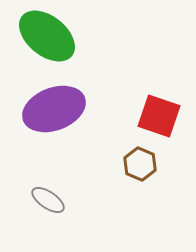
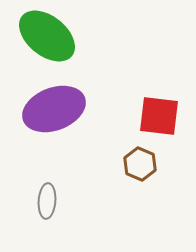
red square: rotated 12 degrees counterclockwise
gray ellipse: moved 1 px left, 1 px down; rotated 60 degrees clockwise
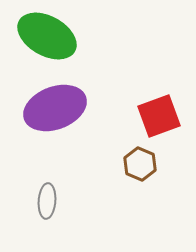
green ellipse: rotated 10 degrees counterclockwise
purple ellipse: moved 1 px right, 1 px up
red square: rotated 27 degrees counterclockwise
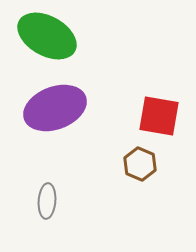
red square: rotated 30 degrees clockwise
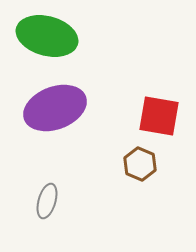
green ellipse: rotated 14 degrees counterclockwise
gray ellipse: rotated 12 degrees clockwise
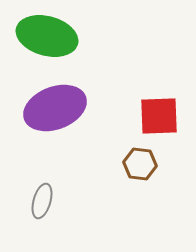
red square: rotated 12 degrees counterclockwise
brown hexagon: rotated 16 degrees counterclockwise
gray ellipse: moved 5 px left
